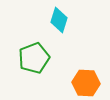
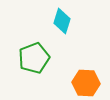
cyan diamond: moved 3 px right, 1 px down
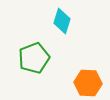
orange hexagon: moved 2 px right
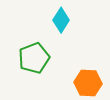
cyan diamond: moved 1 px left, 1 px up; rotated 15 degrees clockwise
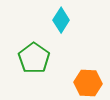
green pentagon: rotated 16 degrees counterclockwise
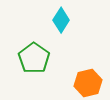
orange hexagon: rotated 16 degrees counterclockwise
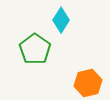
green pentagon: moved 1 px right, 9 px up
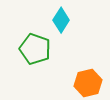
green pentagon: rotated 16 degrees counterclockwise
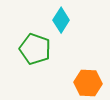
orange hexagon: rotated 16 degrees clockwise
